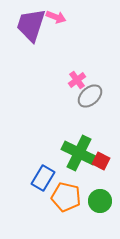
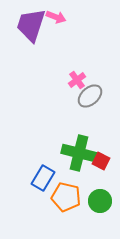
green cross: rotated 12 degrees counterclockwise
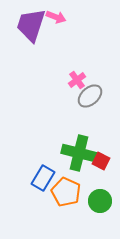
orange pentagon: moved 5 px up; rotated 12 degrees clockwise
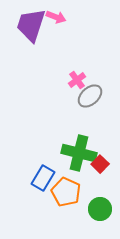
red square: moved 1 px left, 3 px down; rotated 18 degrees clockwise
green circle: moved 8 px down
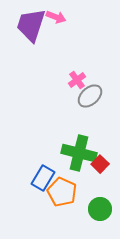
orange pentagon: moved 4 px left
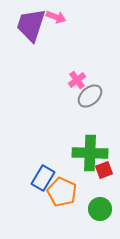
green cross: moved 11 px right; rotated 12 degrees counterclockwise
red square: moved 4 px right, 6 px down; rotated 24 degrees clockwise
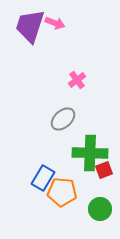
pink arrow: moved 1 px left, 6 px down
purple trapezoid: moved 1 px left, 1 px down
gray ellipse: moved 27 px left, 23 px down
orange pentagon: rotated 20 degrees counterclockwise
